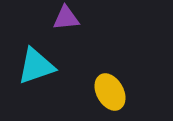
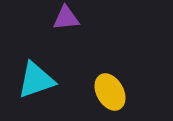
cyan triangle: moved 14 px down
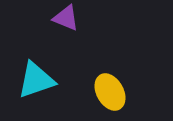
purple triangle: rotated 28 degrees clockwise
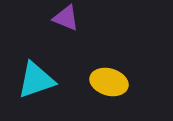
yellow ellipse: moved 1 px left, 10 px up; rotated 45 degrees counterclockwise
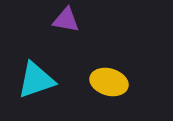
purple triangle: moved 2 px down; rotated 12 degrees counterclockwise
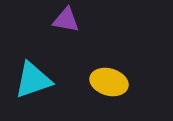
cyan triangle: moved 3 px left
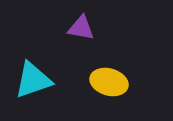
purple triangle: moved 15 px right, 8 px down
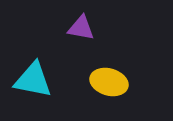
cyan triangle: rotated 30 degrees clockwise
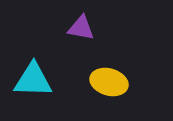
cyan triangle: rotated 9 degrees counterclockwise
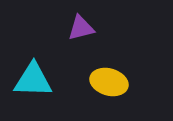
purple triangle: rotated 24 degrees counterclockwise
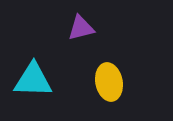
yellow ellipse: rotated 63 degrees clockwise
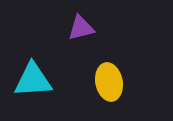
cyan triangle: rotated 6 degrees counterclockwise
